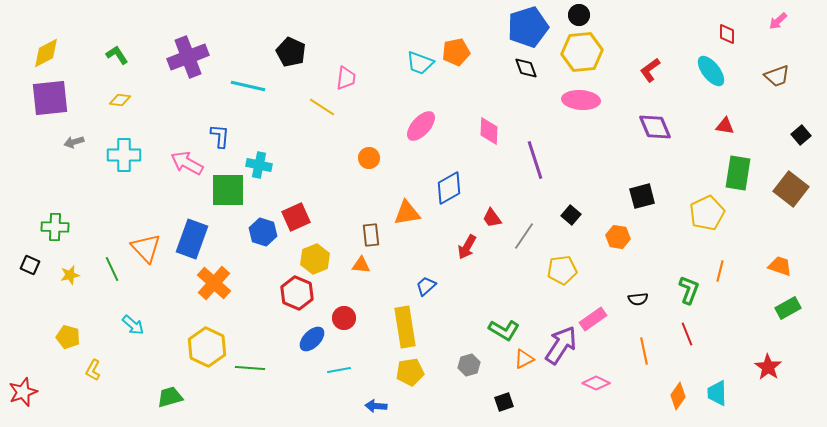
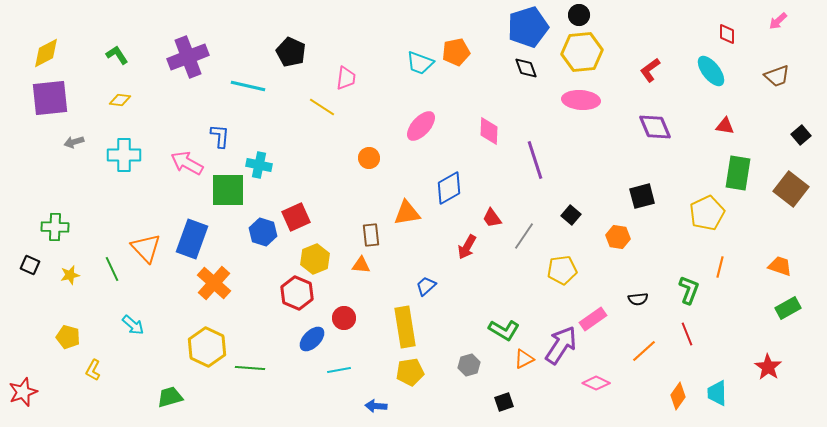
orange line at (720, 271): moved 4 px up
orange line at (644, 351): rotated 60 degrees clockwise
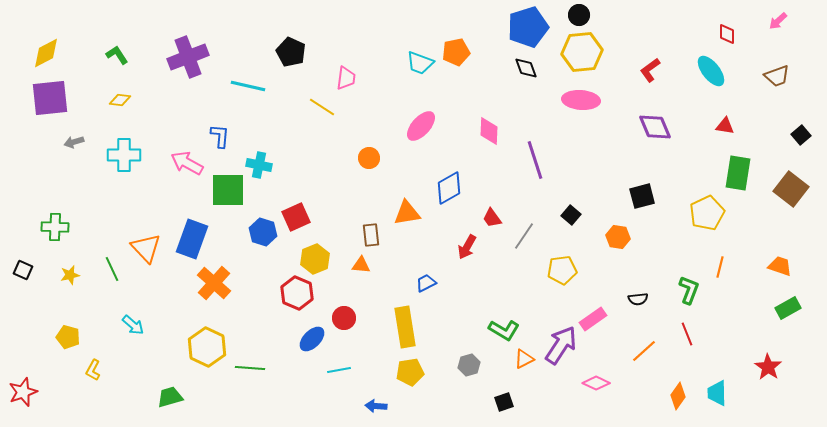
black square at (30, 265): moved 7 px left, 5 px down
blue trapezoid at (426, 286): moved 3 px up; rotated 15 degrees clockwise
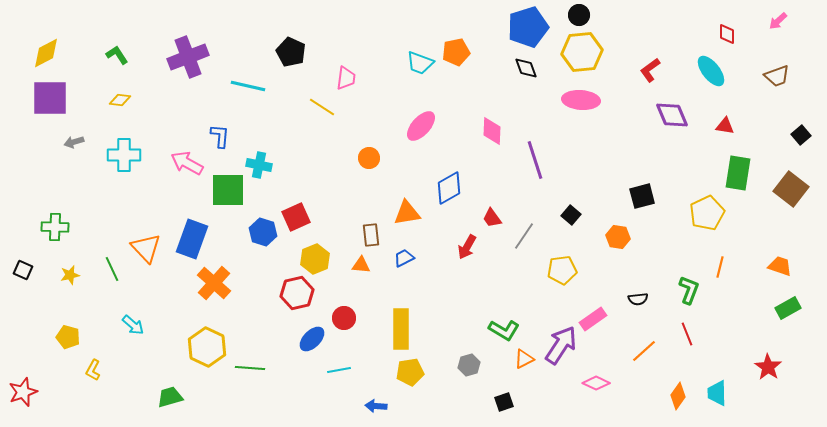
purple square at (50, 98): rotated 6 degrees clockwise
purple diamond at (655, 127): moved 17 px right, 12 px up
pink diamond at (489, 131): moved 3 px right
blue trapezoid at (426, 283): moved 22 px left, 25 px up
red hexagon at (297, 293): rotated 24 degrees clockwise
yellow rectangle at (405, 327): moved 4 px left, 2 px down; rotated 9 degrees clockwise
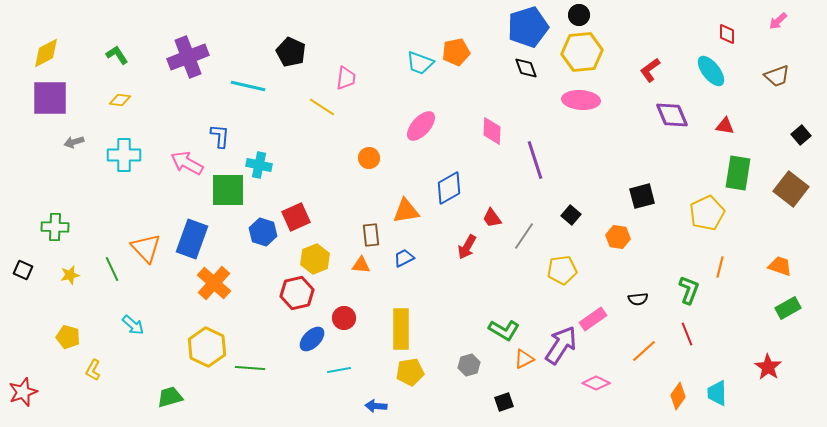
orange triangle at (407, 213): moved 1 px left, 2 px up
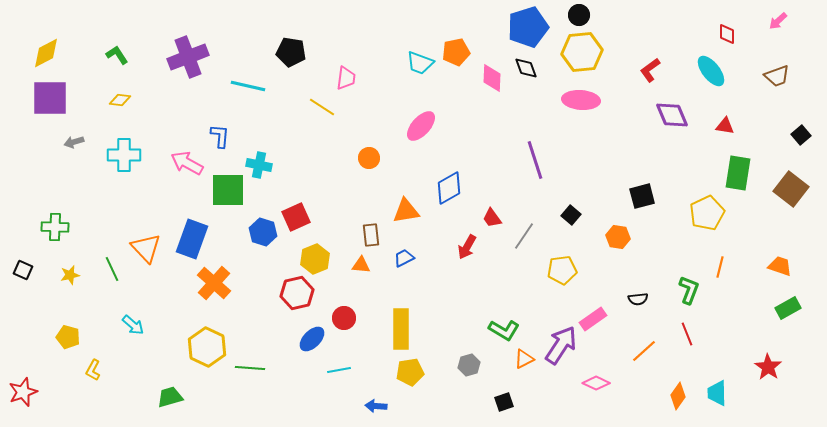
black pentagon at (291, 52): rotated 16 degrees counterclockwise
pink diamond at (492, 131): moved 53 px up
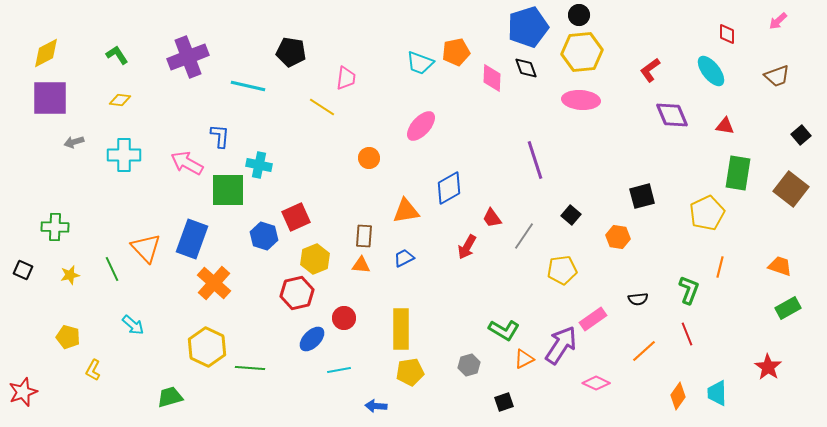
blue hexagon at (263, 232): moved 1 px right, 4 px down
brown rectangle at (371, 235): moved 7 px left, 1 px down; rotated 10 degrees clockwise
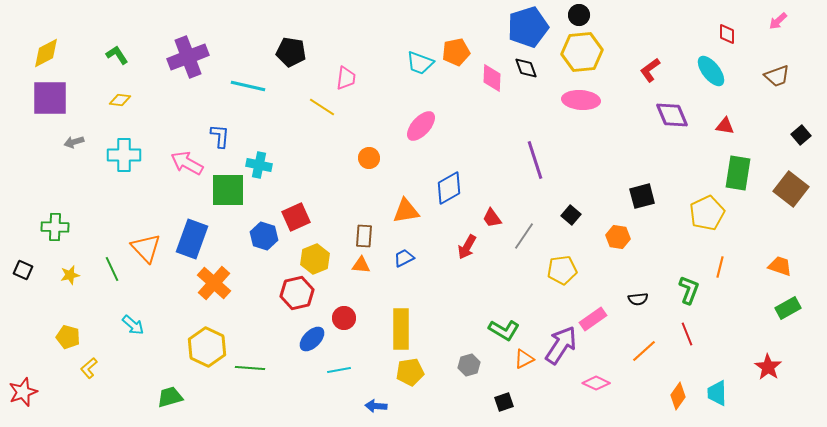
yellow L-shape at (93, 370): moved 4 px left, 2 px up; rotated 20 degrees clockwise
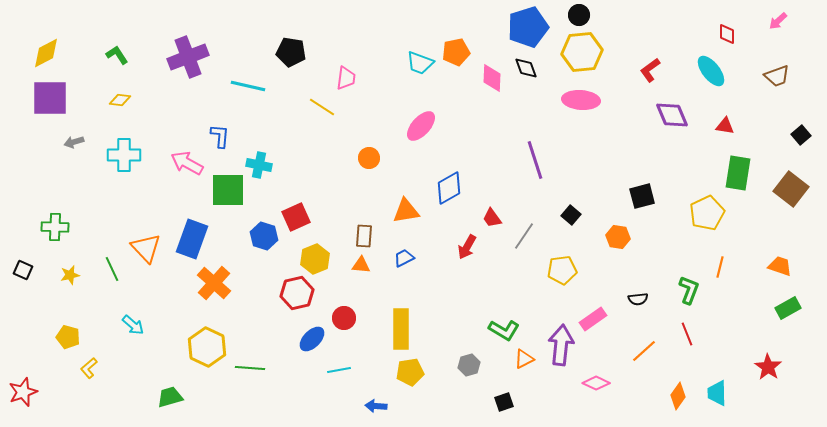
purple arrow at (561, 345): rotated 27 degrees counterclockwise
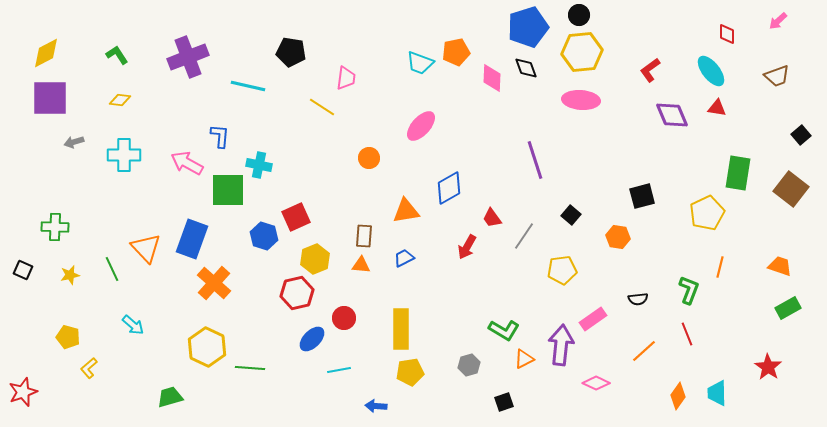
red triangle at (725, 126): moved 8 px left, 18 px up
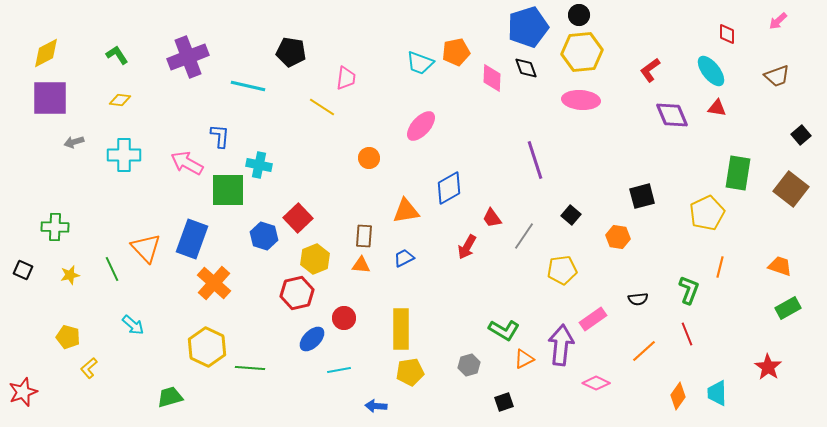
red square at (296, 217): moved 2 px right, 1 px down; rotated 20 degrees counterclockwise
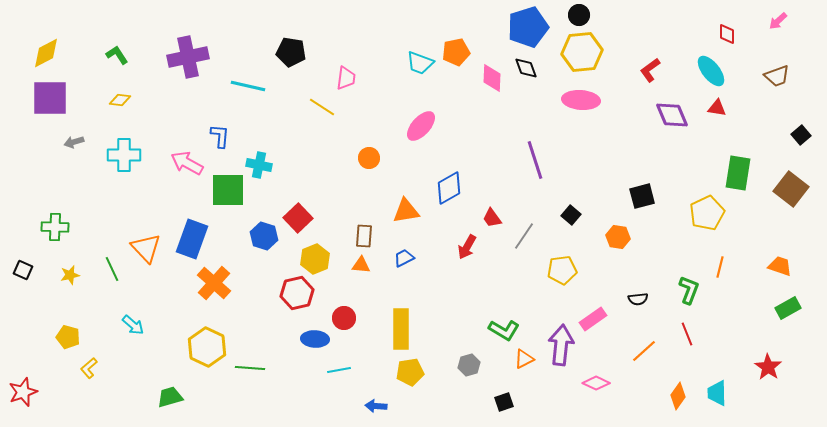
purple cross at (188, 57): rotated 9 degrees clockwise
blue ellipse at (312, 339): moved 3 px right; rotated 48 degrees clockwise
